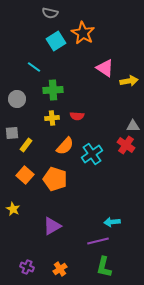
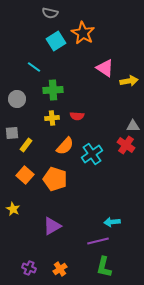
purple cross: moved 2 px right, 1 px down
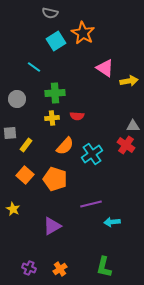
green cross: moved 2 px right, 3 px down
gray square: moved 2 px left
purple line: moved 7 px left, 37 px up
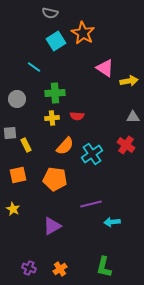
gray triangle: moved 9 px up
yellow rectangle: rotated 64 degrees counterclockwise
orange square: moved 7 px left; rotated 36 degrees clockwise
orange pentagon: rotated 10 degrees counterclockwise
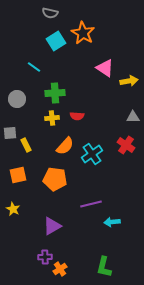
purple cross: moved 16 px right, 11 px up; rotated 24 degrees counterclockwise
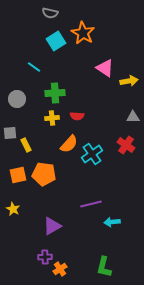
orange semicircle: moved 4 px right, 2 px up
orange pentagon: moved 11 px left, 5 px up
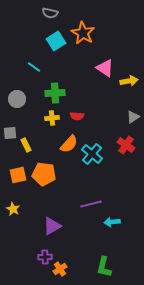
gray triangle: rotated 32 degrees counterclockwise
cyan cross: rotated 15 degrees counterclockwise
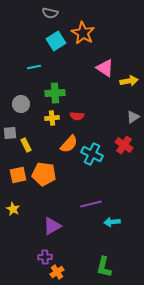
cyan line: rotated 48 degrees counterclockwise
gray circle: moved 4 px right, 5 px down
red cross: moved 2 px left
cyan cross: rotated 15 degrees counterclockwise
orange cross: moved 3 px left, 3 px down
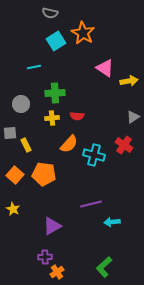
cyan cross: moved 2 px right, 1 px down; rotated 10 degrees counterclockwise
orange square: moved 3 px left; rotated 36 degrees counterclockwise
green L-shape: rotated 35 degrees clockwise
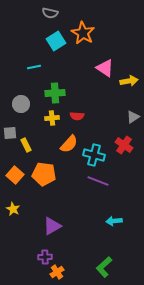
purple line: moved 7 px right, 23 px up; rotated 35 degrees clockwise
cyan arrow: moved 2 px right, 1 px up
